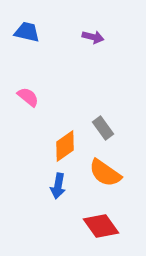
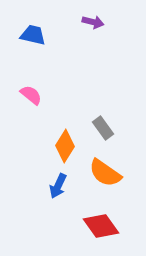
blue trapezoid: moved 6 px right, 3 px down
purple arrow: moved 15 px up
pink semicircle: moved 3 px right, 2 px up
orange diamond: rotated 24 degrees counterclockwise
blue arrow: rotated 15 degrees clockwise
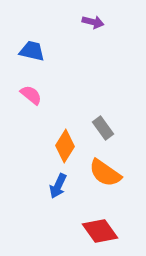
blue trapezoid: moved 1 px left, 16 px down
red diamond: moved 1 px left, 5 px down
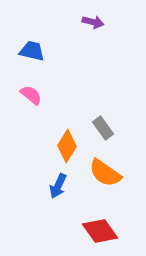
orange diamond: moved 2 px right
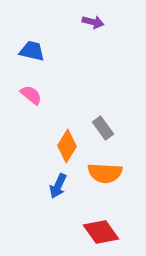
orange semicircle: rotated 32 degrees counterclockwise
red diamond: moved 1 px right, 1 px down
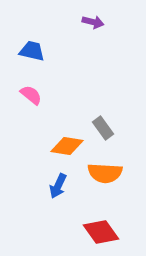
orange diamond: rotated 68 degrees clockwise
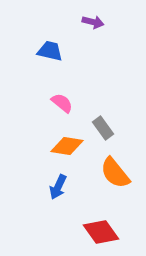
blue trapezoid: moved 18 px right
pink semicircle: moved 31 px right, 8 px down
orange semicircle: moved 10 px right; rotated 48 degrees clockwise
blue arrow: moved 1 px down
